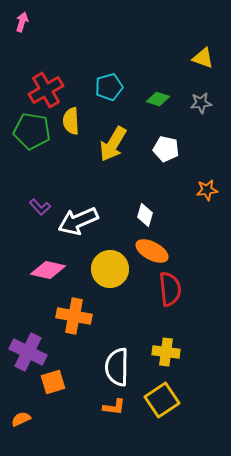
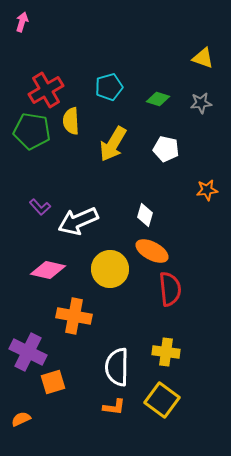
yellow square: rotated 20 degrees counterclockwise
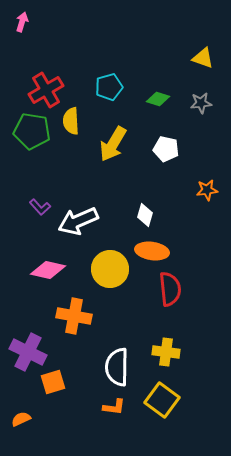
orange ellipse: rotated 20 degrees counterclockwise
